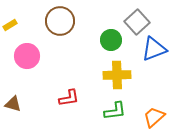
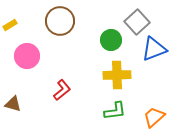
red L-shape: moved 7 px left, 8 px up; rotated 30 degrees counterclockwise
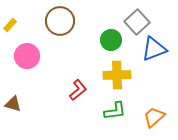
yellow rectangle: rotated 16 degrees counterclockwise
red L-shape: moved 16 px right
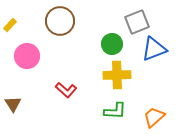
gray square: rotated 20 degrees clockwise
green circle: moved 1 px right, 4 px down
red L-shape: moved 12 px left; rotated 80 degrees clockwise
brown triangle: rotated 42 degrees clockwise
green L-shape: rotated 10 degrees clockwise
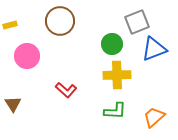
yellow rectangle: rotated 32 degrees clockwise
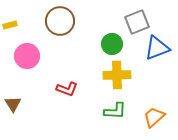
blue triangle: moved 3 px right, 1 px up
red L-shape: moved 1 px right, 1 px up; rotated 20 degrees counterclockwise
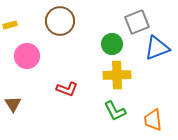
green L-shape: rotated 60 degrees clockwise
orange trapezoid: moved 1 px left, 3 px down; rotated 55 degrees counterclockwise
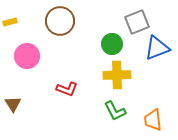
yellow rectangle: moved 3 px up
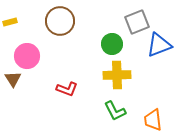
blue triangle: moved 2 px right, 3 px up
brown triangle: moved 25 px up
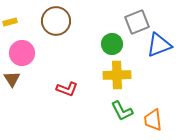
brown circle: moved 4 px left
pink circle: moved 5 px left, 3 px up
brown triangle: moved 1 px left
green L-shape: moved 7 px right
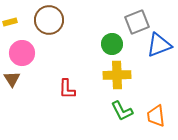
brown circle: moved 7 px left, 1 px up
red L-shape: rotated 70 degrees clockwise
orange trapezoid: moved 3 px right, 4 px up
